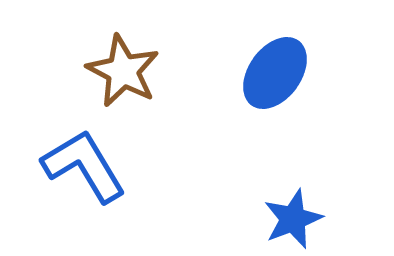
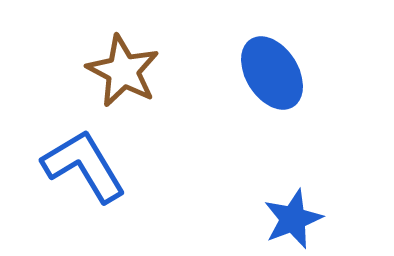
blue ellipse: moved 3 px left; rotated 68 degrees counterclockwise
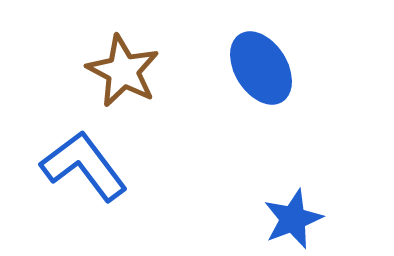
blue ellipse: moved 11 px left, 5 px up
blue L-shape: rotated 6 degrees counterclockwise
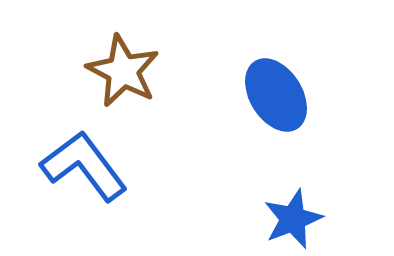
blue ellipse: moved 15 px right, 27 px down
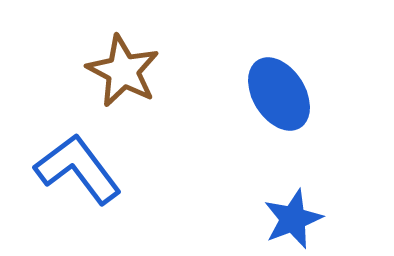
blue ellipse: moved 3 px right, 1 px up
blue L-shape: moved 6 px left, 3 px down
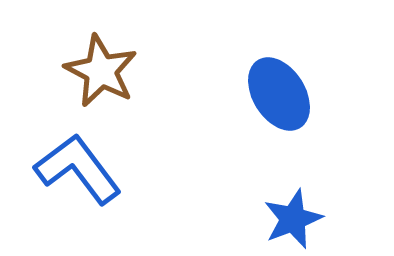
brown star: moved 22 px left
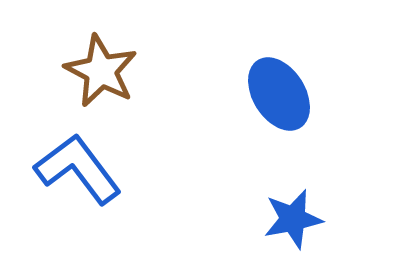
blue star: rotated 10 degrees clockwise
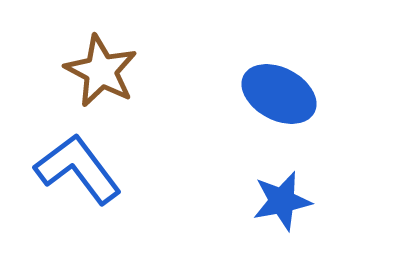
blue ellipse: rotated 30 degrees counterclockwise
blue star: moved 11 px left, 18 px up
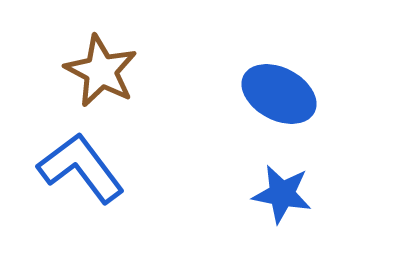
blue L-shape: moved 3 px right, 1 px up
blue star: moved 7 px up; rotated 22 degrees clockwise
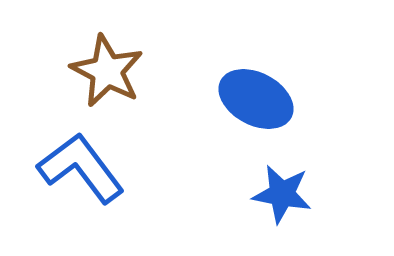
brown star: moved 6 px right
blue ellipse: moved 23 px left, 5 px down
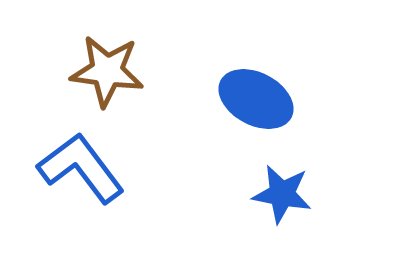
brown star: rotated 20 degrees counterclockwise
